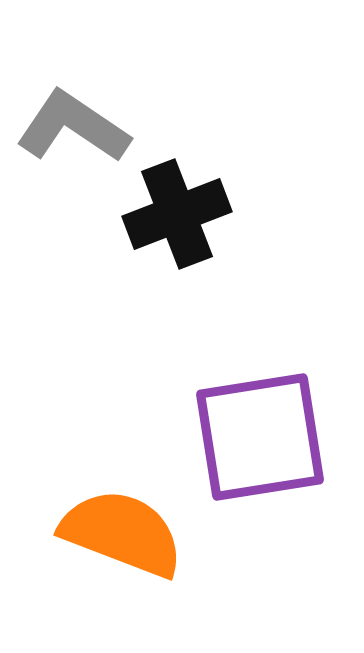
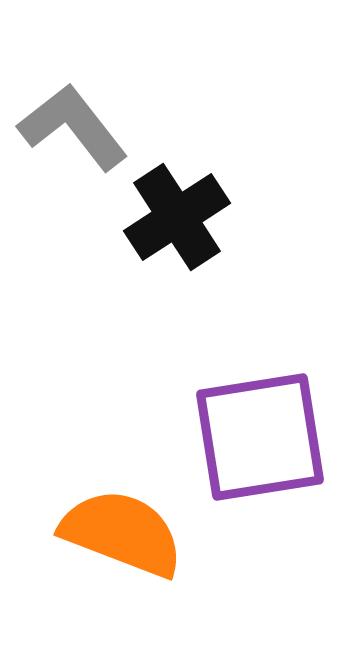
gray L-shape: rotated 18 degrees clockwise
black cross: moved 3 px down; rotated 12 degrees counterclockwise
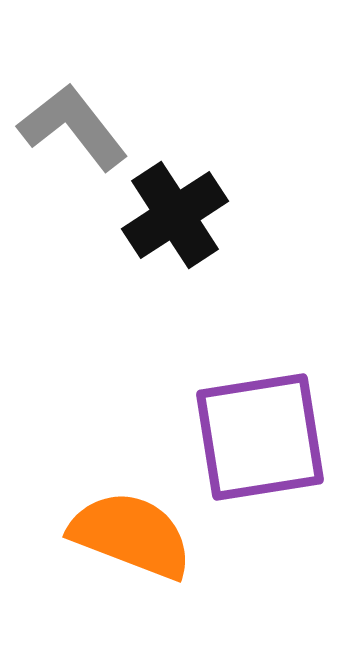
black cross: moved 2 px left, 2 px up
orange semicircle: moved 9 px right, 2 px down
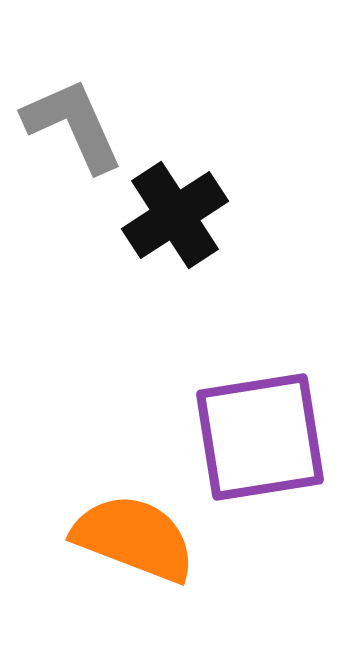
gray L-shape: moved 2 px up; rotated 14 degrees clockwise
orange semicircle: moved 3 px right, 3 px down
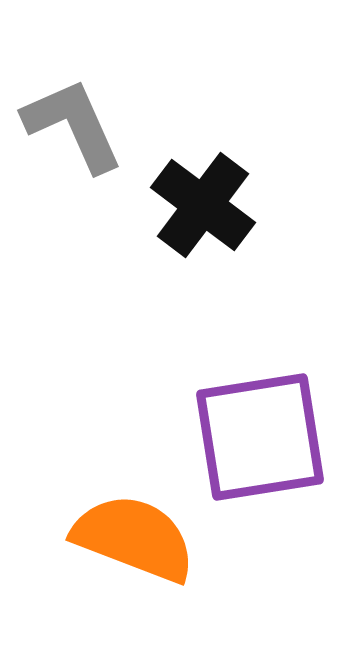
black cross: moved 28 px right, 10 px up; rotated 20 degrees counterclockwise
